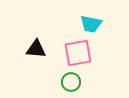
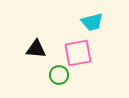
cyan trapezoid: moved 1 px right, 2 px up; rotated 25 degrees counterclockwise
green circle: moved 12 px left, 7 px up
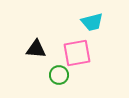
pink square: moved 1 px left
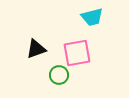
cyan trapezoid: moved 5 px up
black triangle: rotated 25 degrees counterclockwise
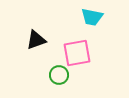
cyan trapezoid: rotated 25 degrees clockwise
black triangle: moved 9 px up
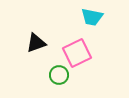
black triangle: moved 3 px down
pink square: rotated 16 degrees counterclockwise
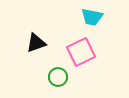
pink square: moved 4 px right, 1 px up
green circle: moved 1 px left, 2 px down
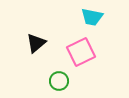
black triangle: rotated 20 degrees counterclockwise
green circle: moved 1 px right, 4 px down
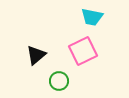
black triangle: moved 12 px down
pink square: moved 2 px right, 1 px up
